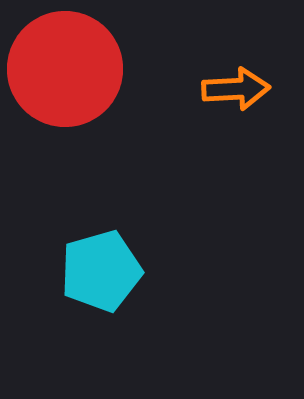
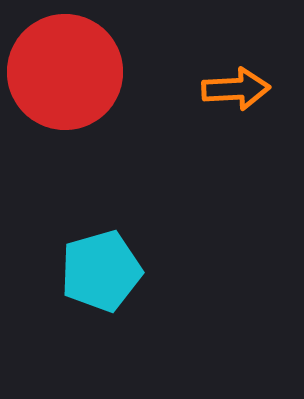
red circle: moved 3 px down
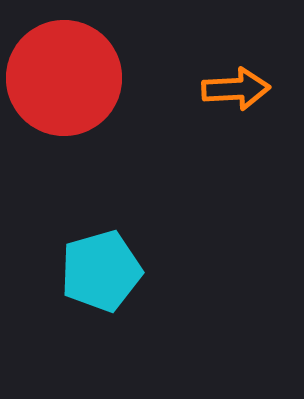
red circle: moved 1 px left, 6 px down
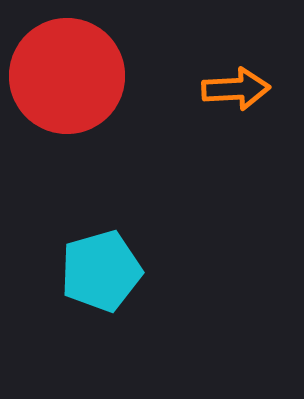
red circle: moved 3 px right, 2 px up
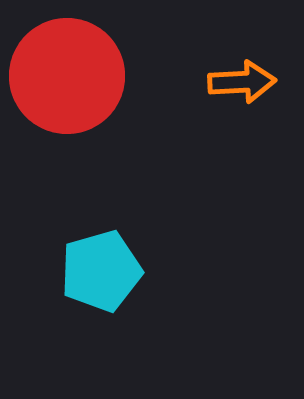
orange arrow: moved 6 px right, 7 px up
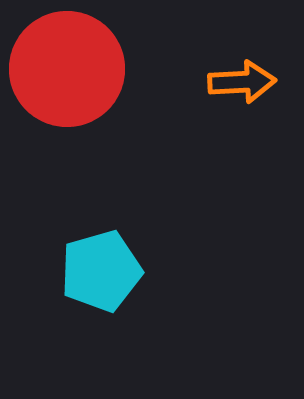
red circle: moved 7 px up
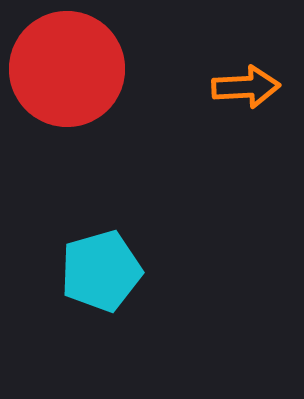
orange arrow: moved 4 px right, 5 px down
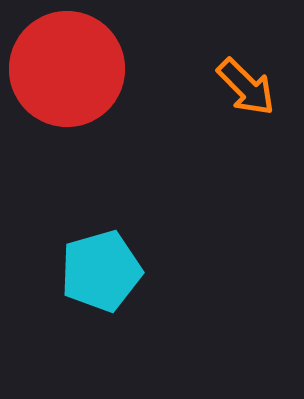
orange arrow: rotated 48 degrees clockwise
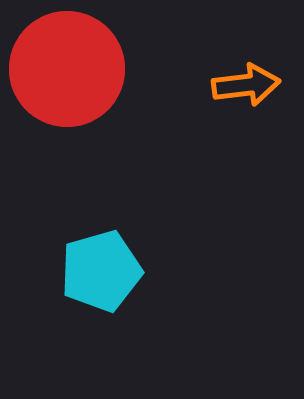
orange arrow: moved 2 px up; rotated 52 degrees counterclockwise
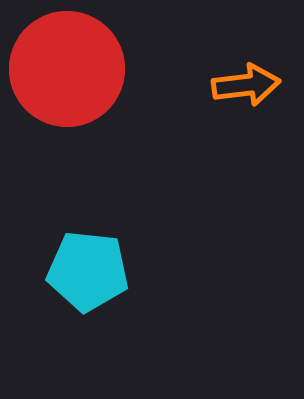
cyan pentagon: moved 13 px left; rotated 22 degrees clockwise
